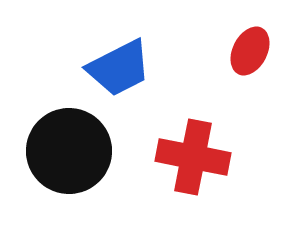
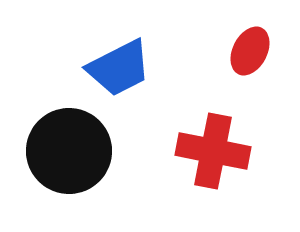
red cross: moved 20 px right, 6 px up
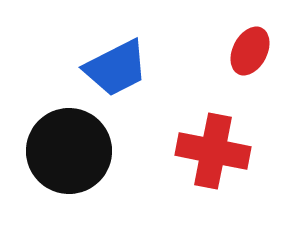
blue trapezoid: moved 3 px left
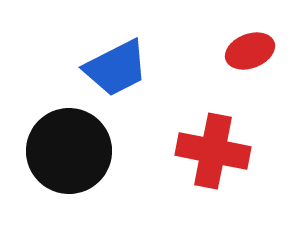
red ellipse: rotated 42 degrees clockwise
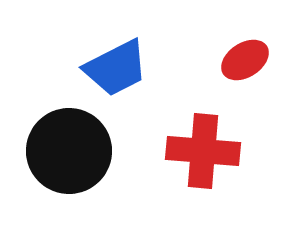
red ellipse: moved 5 px left, 9 px down; rotated 12 degrees counterclockwise
red cross: moved 10 px left; rotated 6 degrees counterclockwise
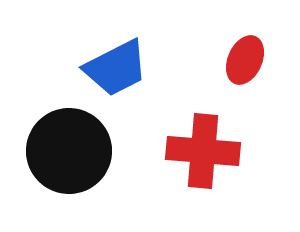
red ellipse: rotated 33 degrees counterclockwise
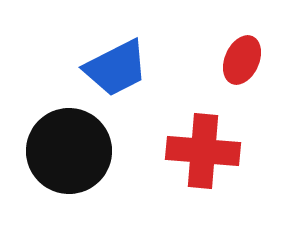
red ellipse: moved 3 px left
